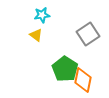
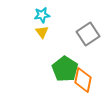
yellow triangle: moved 6 px right, 3 px up; rotated 16 degrees clockwise
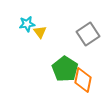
cyan star: moved 15 px left, 9 px down
yellow triangle: moved 2 px left
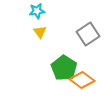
cyan star: moved 10 px right, 13 px up
green pentagon: moved 1 px left, 1 px up
orange diamond: moved 1 px left; rotated 65 degrees counterclockwise
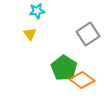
yellow triangle: moved 10 px left, 2 px down
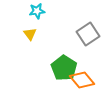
orange diamond: rotated 15 degrees clockwise
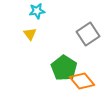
orange diamond: moved 1 px down
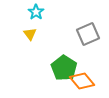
cyan star: moved 1 px left, 1 px down; rotated 28 degrees counterclockwise
gray square: rotated 10 degrees clockwise
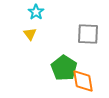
gray square: rotated 25 degrees clockwise
orange diamond: moved 1 px right; rotated 30 degrees clockwise
